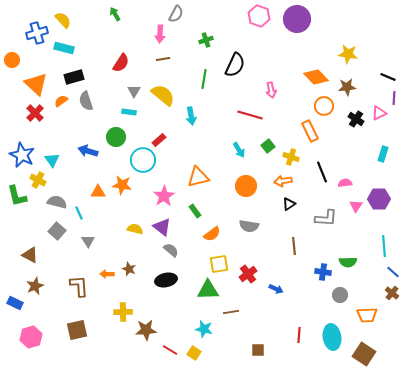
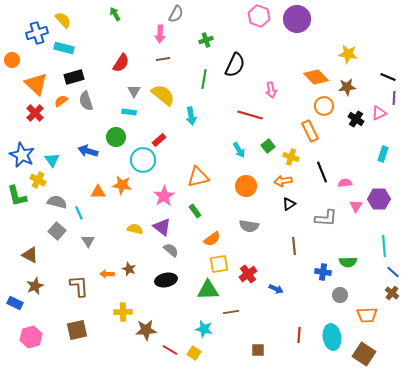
orange semicircle at (212, 234): moved 5 px down
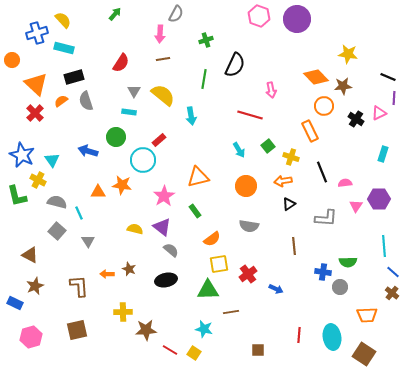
green arrow at (115, 14): rotated 72 degrees clockwise
brown star at (347, 87): moved 4 px left, 1 px up
gray circle at (340, 295): moved 8 px up
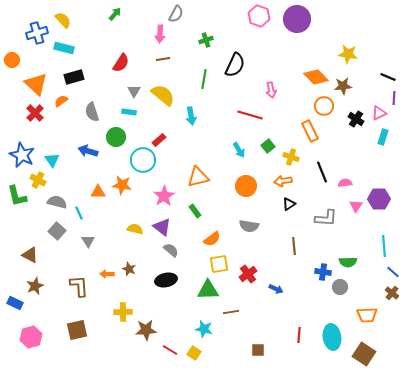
gray semicircle at (86, 101): moved 6 px right, 11 px down
cyan rectangle at (383, 154): moved 17 px up
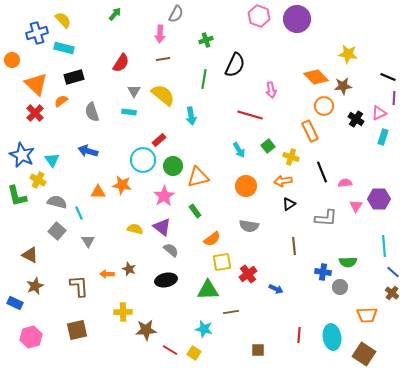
green circle at (116, 137): moved 57 px right, 29 px down
yellow square at (219, 264): moved 3 px right, 2 px up
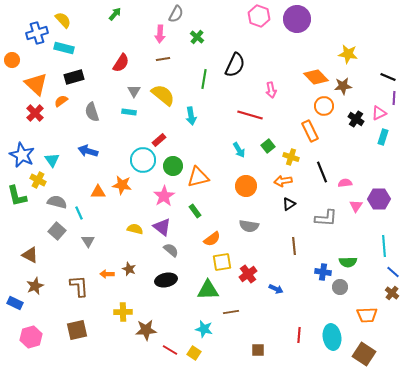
green cross at (206, 40): moved 9 px left, 3 px up; rotated 32 degrees counterclockwise
